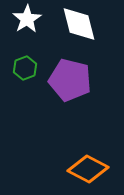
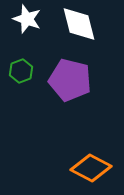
white star: rotated 20 degrees counterclockwise
green hexagon: moved 4 px left, 3 px down
orange diamond: moved 3 px right, 1 px up
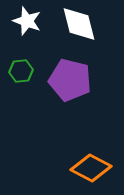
white star: moved 2 px down
green hexagon: rotated 15 degrees clockwise
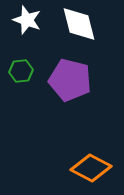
white star: moved 1 px up
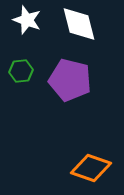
orange diamond: rotated 9 degrees counterclockwise
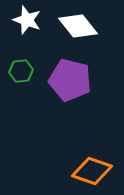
white diamond: moved 1 px left, 2 px down; rotated 24 degrees counterclockwise
orange diamond: moved 1 px right, 3 px down
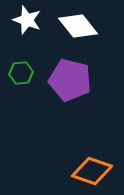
green hexagon: moved 2 px down
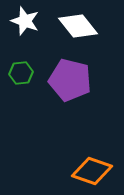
white star: moved 2 px left, 1 px down
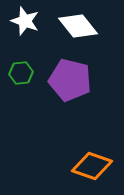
orange diamond: moved 5 px up
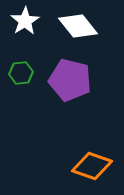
white star: rotated 20 degrees clockwise
